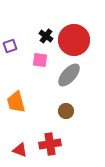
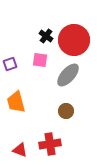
purple square: moved 18 px down
gray ellipse: moved 1 px left
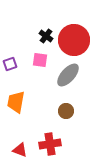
orange trapezoid: rotated 25 degrees clockwise
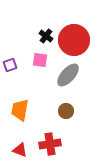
purple square: moved 1 px down
orange trapezoid: moved 4 px right, 8 px down
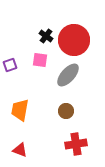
red cross: moved 26 px right
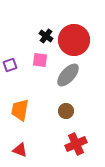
red cross: rotated 15 degrees counterclockwise
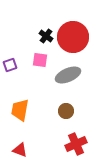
red circle: moved 1 px left, 3 px up
gray ellipse: rotated 25 degrees clockwise
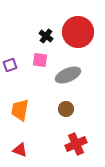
red circle: moved 5 px right, 5 px up
brown circle: moved 2 px up
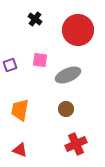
red circle: moved 2 px up
black cross: moved 11 px left, 17 px up
